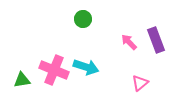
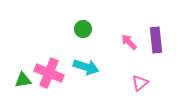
green circle: moved 10 px down
purple rectangle: rotated 15 degrees clockwise
pink cross: moved 5 px left, 3 px down
green triangle: moved 1 px right
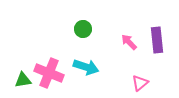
purple rectangle: moved 1 px right
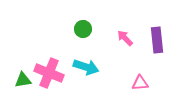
pink arrow: moved 4 px left, 4 px up
pink triangle: rotated 36 degrees clockwise
